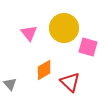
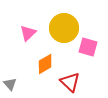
pink triangle: moved 1 px left; rotated 24 degrees clockwise
orange diamond: moved 1 px right, 6 px up
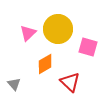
yellow circle: moved 6 px left, 1 px down
gray triangle: moved 4 px right
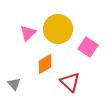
pink square: rotated 18 degrees clockwise
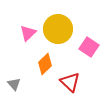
pink square: moved 1 px right
orange diamond: rotated 15 degrees counterclockwise
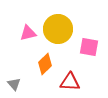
pink triangle: rotated 30 degrees clockwise
pink square: rotated 24 degrees counterclockwise
red triangle: rotated 40 degrees counterclockwise
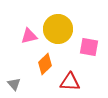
pink triangle: moved 1 px right, 3 px down
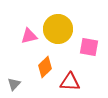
orange diamond: moved 3 px down
gray triangle: rotated 24 degrees clockwise
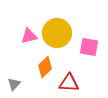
yellow circle: moved 1 px left, 4 px down
red triangle: moved 1 px left, 1 px down
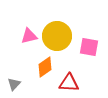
yellow circle: moved 3 px down
orange diamond: rotated 10 degrees clockwise
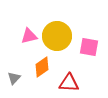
orange diamond: moved 3 px left
gray triangle: moved 6 px up
